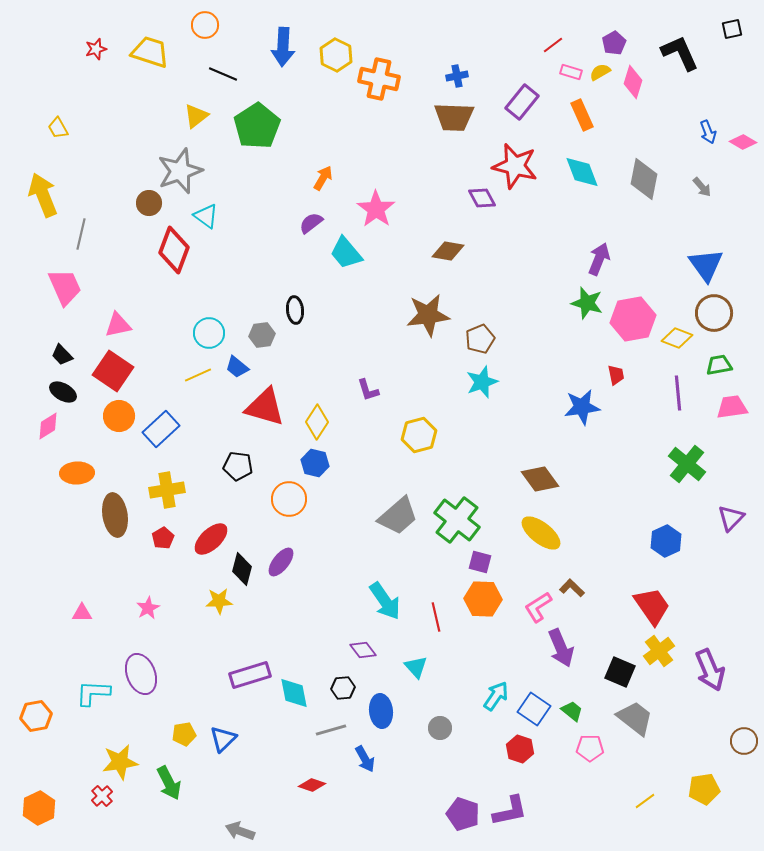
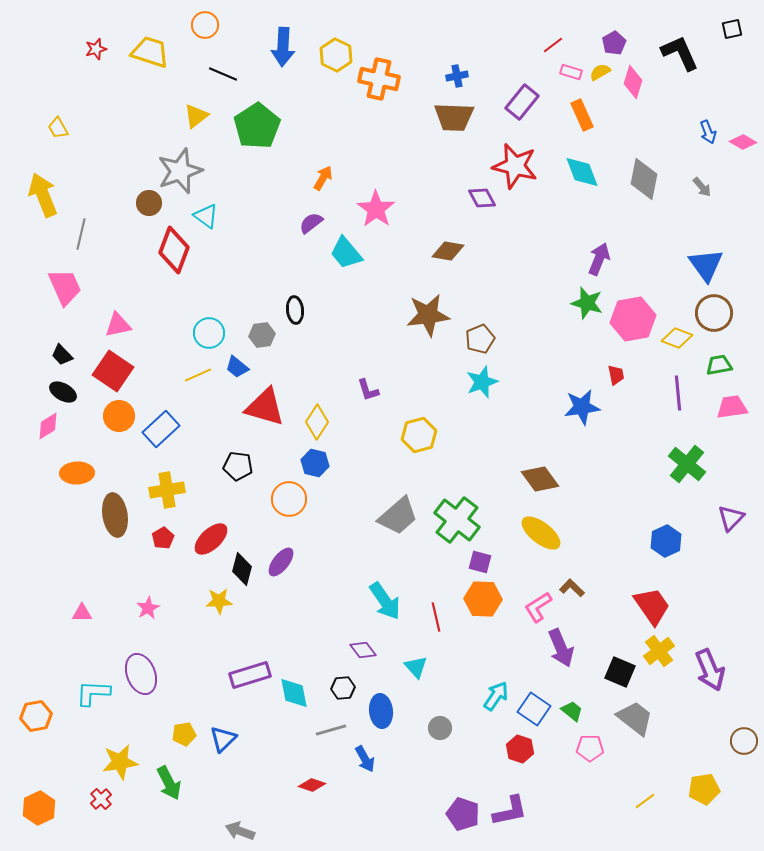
red cross at (102, 796): moved 1 px left, 3 px down
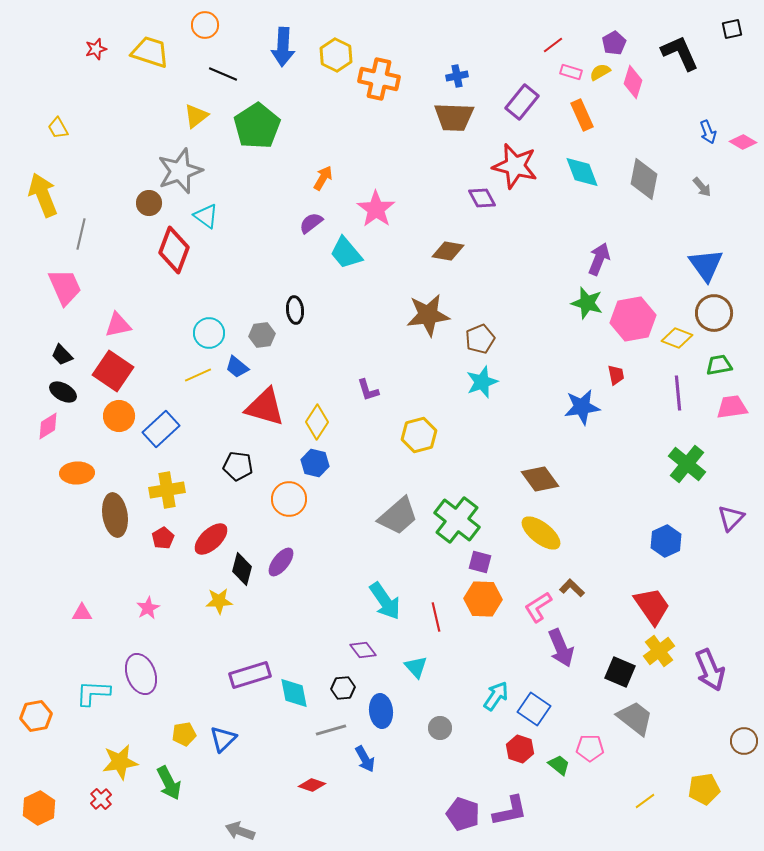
green trapezoid at (572, 711): moved 13 px left, 54 px down
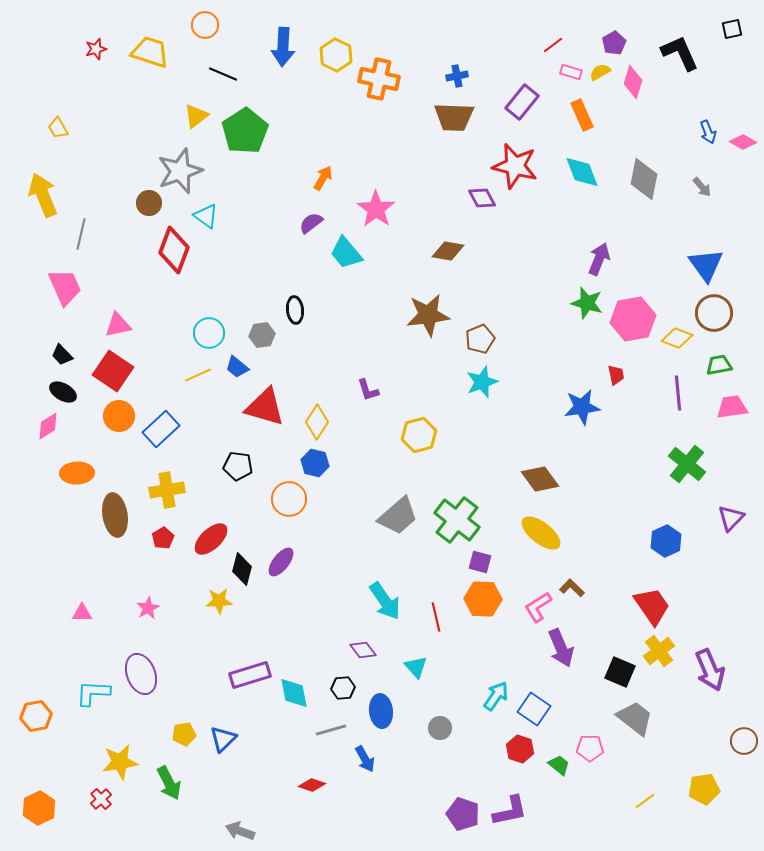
green pentagon at (257, 126): moved 12 px left, 5 px down
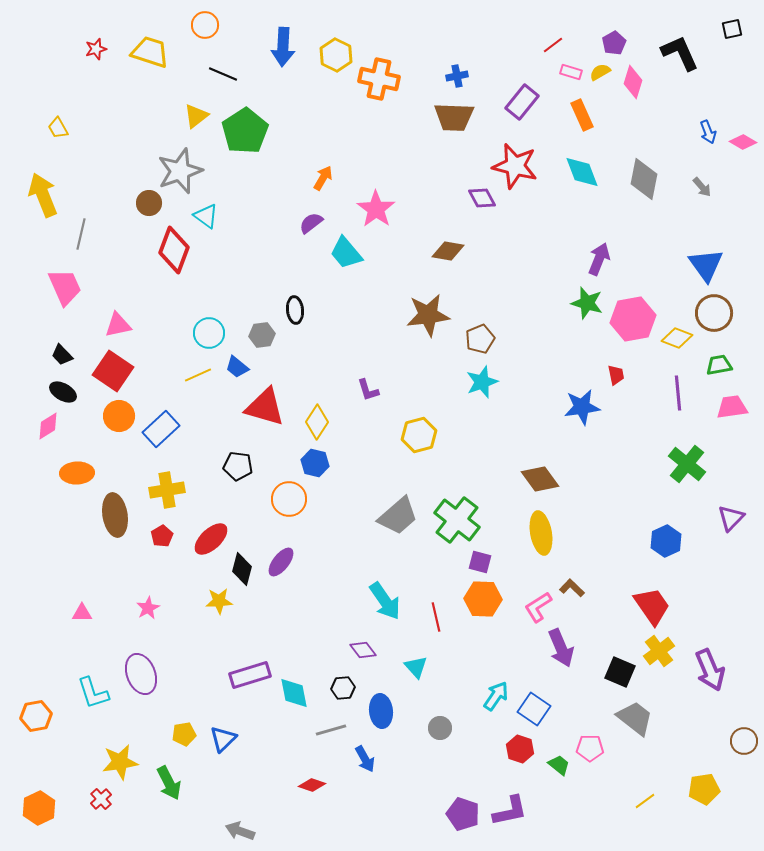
yellow ellipse at (541, 533): rotated 42 degrees clockwise
red pentagon at (163, 538): moved 1 px left, 2 px up
cyan L-shape at (93, 693): rotated 111 degrees counterclockwise
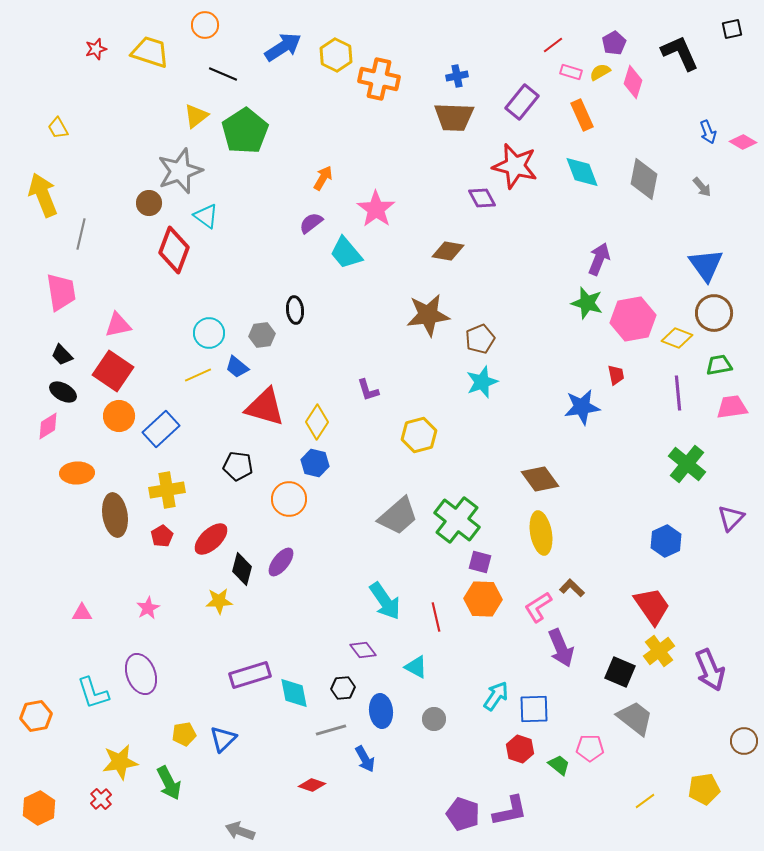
blue arrow at (283, 47): rotated 126 degrees counterclockwise
pink trapezoid at (65, 287): moved 4 px left, 5 px down; rotated 15 degrees clockwise
cyan triangle at (416, 667): rotated 20 degrees counterclockwise
blue square at (534, 709): rotated 36 degrees counterclockwise
gray circle at (440, 728): moved 6 px left, 9 px up
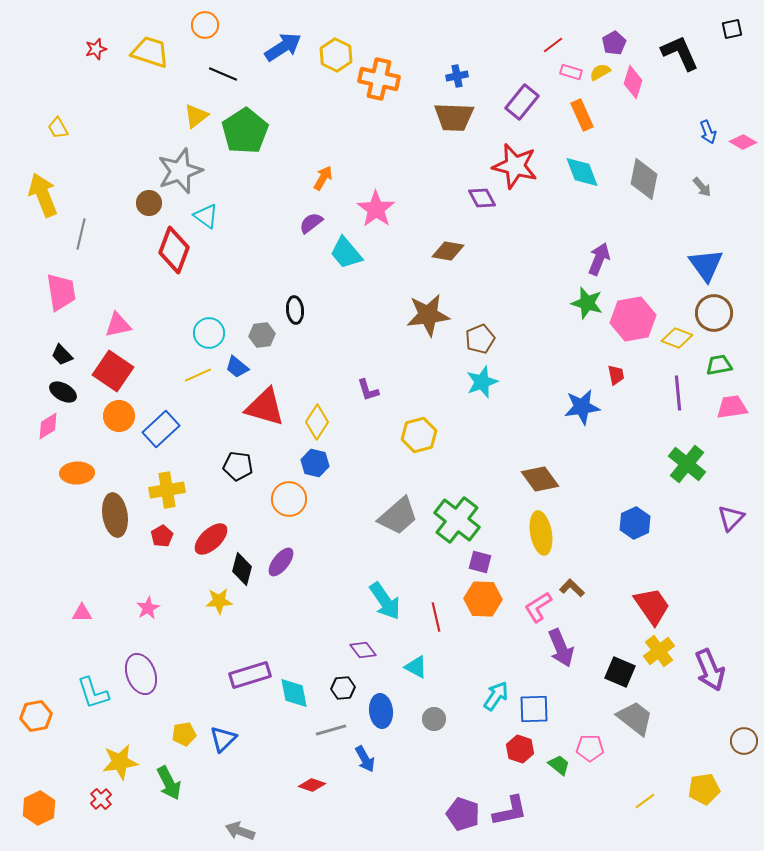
blue hexagon at (666, 541): moved 31 px left, 18 px up
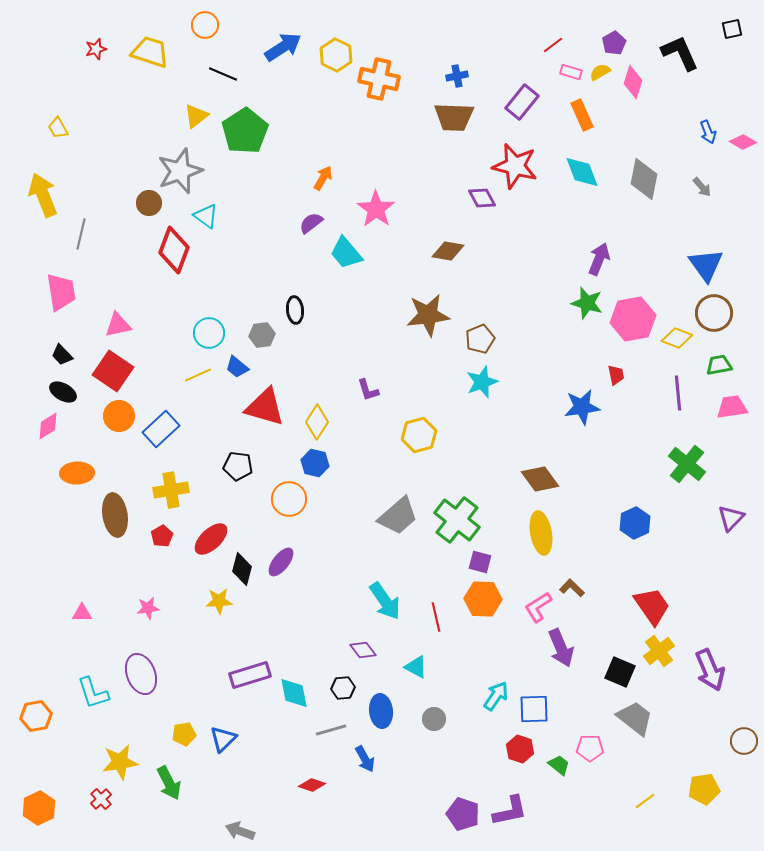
yellow cross at (167, 490): moved 4 px right
pink star at (148, 608): rotated 20 degrees clockwise
